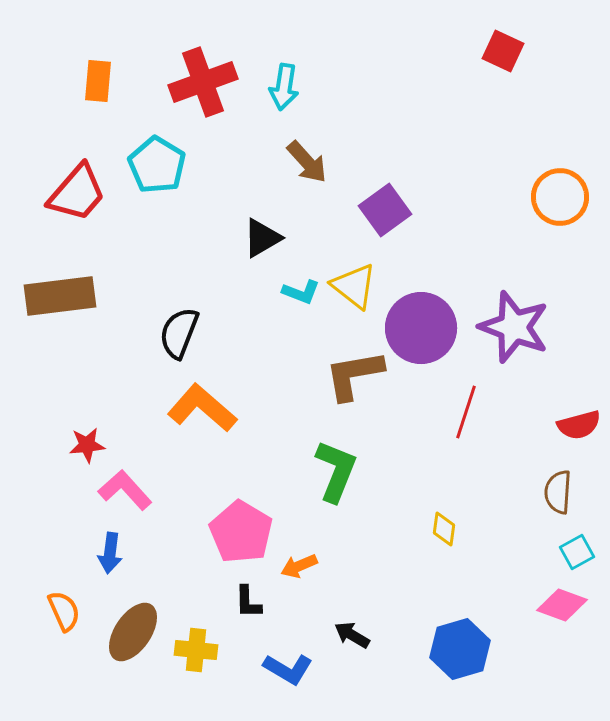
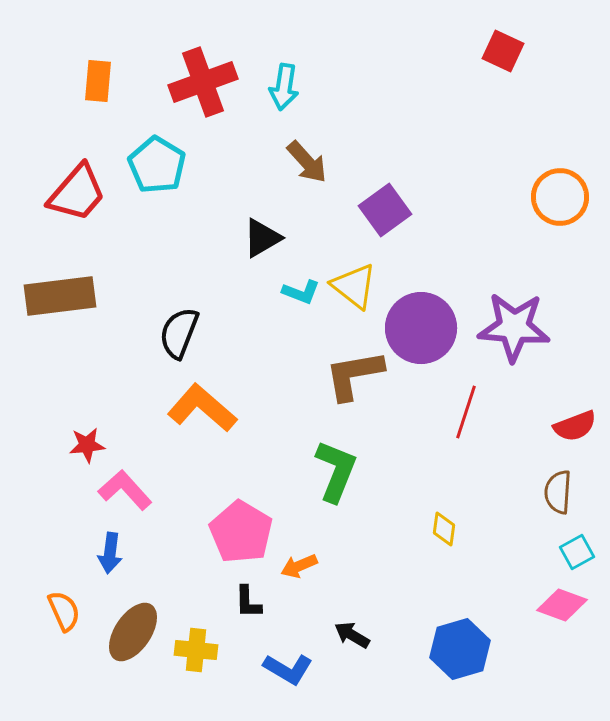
purple star: rotated 16 degrees counterclockwise
red semicircle: moved 4 px left, 1 px down; rotated 6 degrees counterclockwise
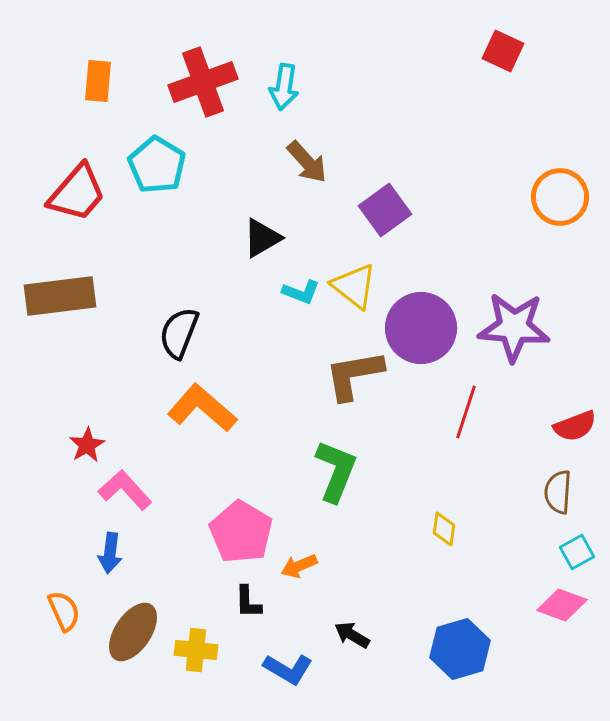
red star: rotated 24 degrees counterclockwise
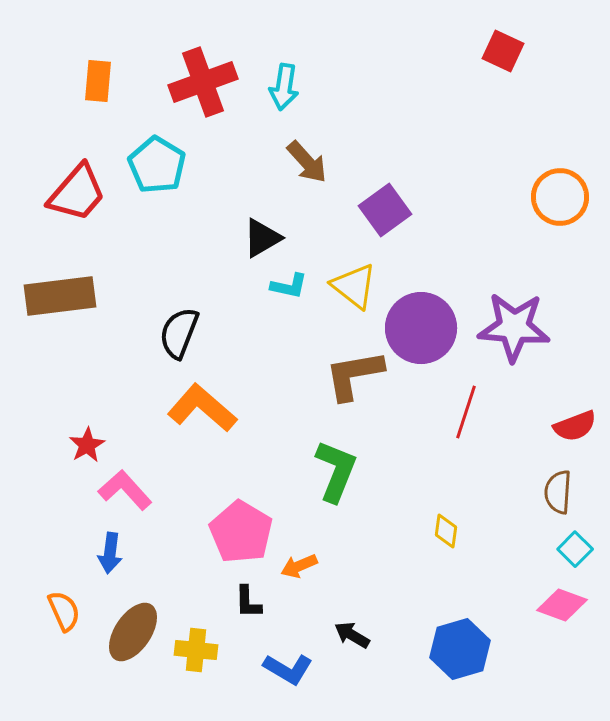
cyan L-shape: moved 12 px left, 6 px up; rotated 9 degrees counterclockwise
yellow diamond: moved 2 px right, 2 px down
cyan square: moved 2 px left, 3 px up; rotated 16 degrees counterclockwise
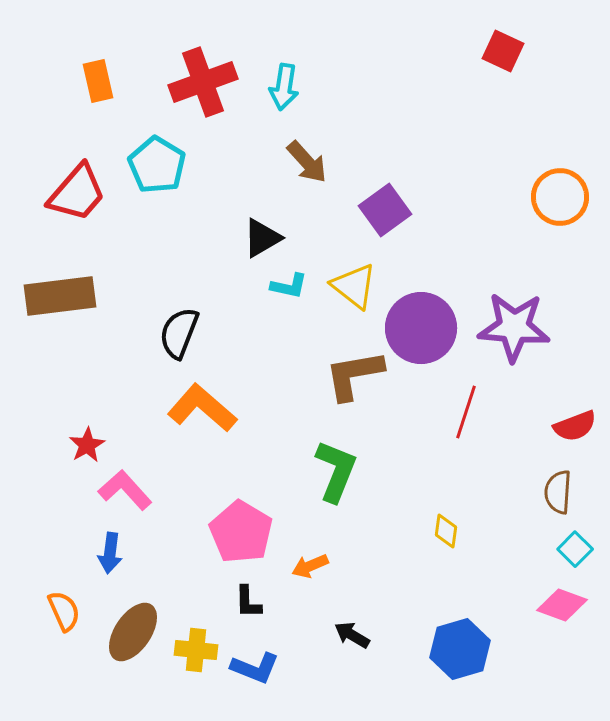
orange rectangle: rotated 18 degrees counterclockwise
orange arrow: moved 11 px right
blue L-shape: moved 33 px left, 1 px up; rotated 9 degrees counterclockwise
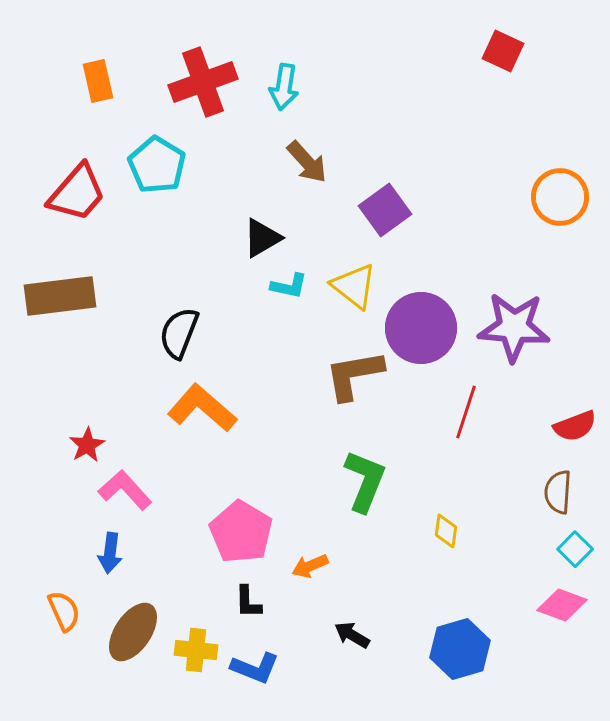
green L-shape: moved 29 px right, 10 px down
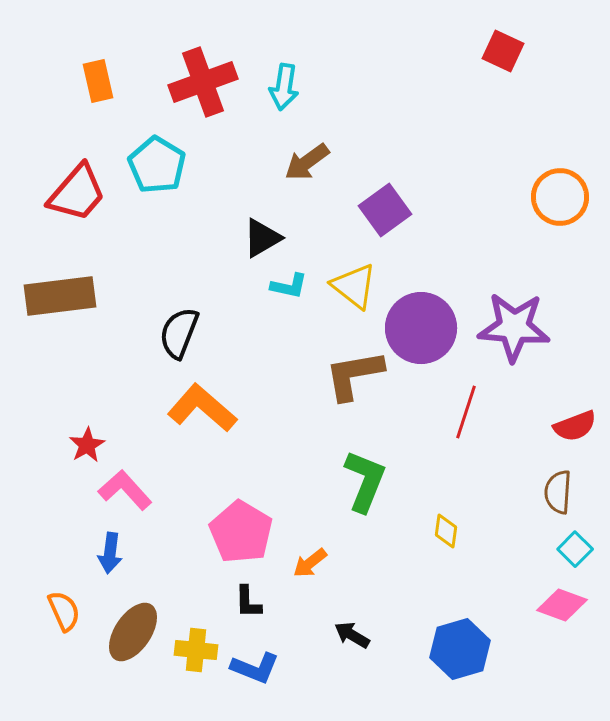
brown arrow: rotated 96 degrees clockwise
orange arrow: moved 3 px up; rotated 15 degrees counterclockwise
